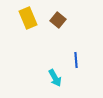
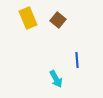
blue line: moved 1 px right
cyan arrow: moved 1 px right, 1 px down
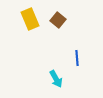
yellow rectangle: moved 2 px right, 1 px down
blue line: moved 2 px up
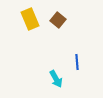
blue line: moved 4 px down
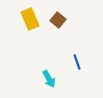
blue line: rotated 14 degrees counterclockwise
cyan arrow: moved 7 px left
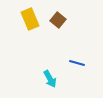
blue line: moved 1 px down; rotated 56 degrees counterclockwise
cyan arrow: moved 1 px right
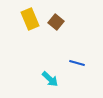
brown square: moved 2 px left, 2 px down
cyan arrow: rotated 18 degrees counterclockwise
